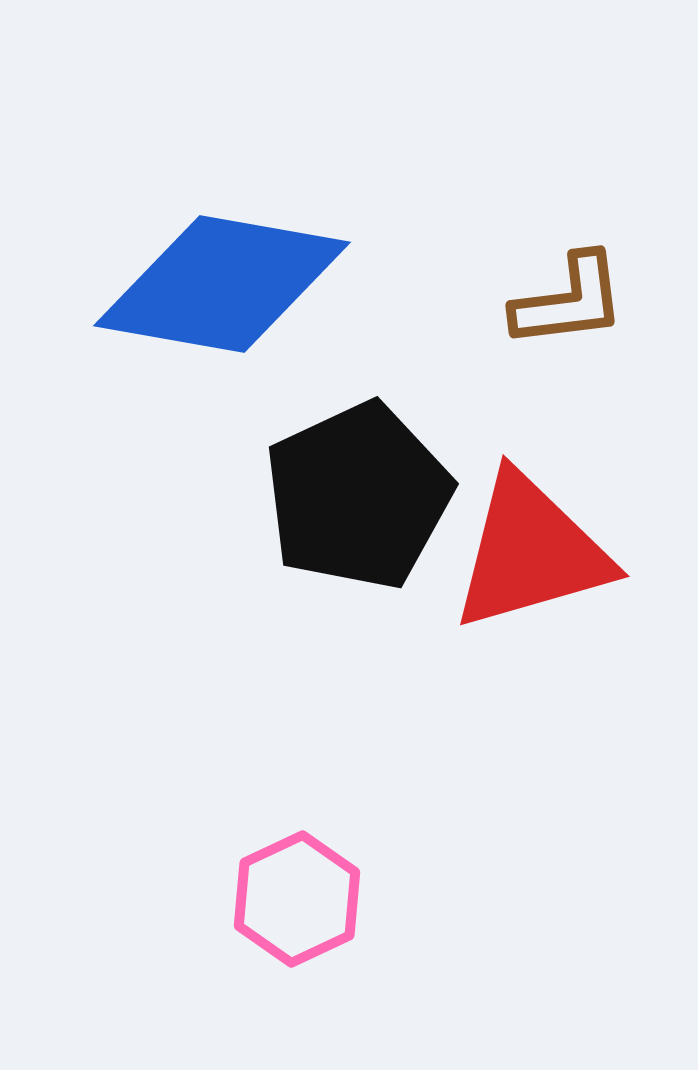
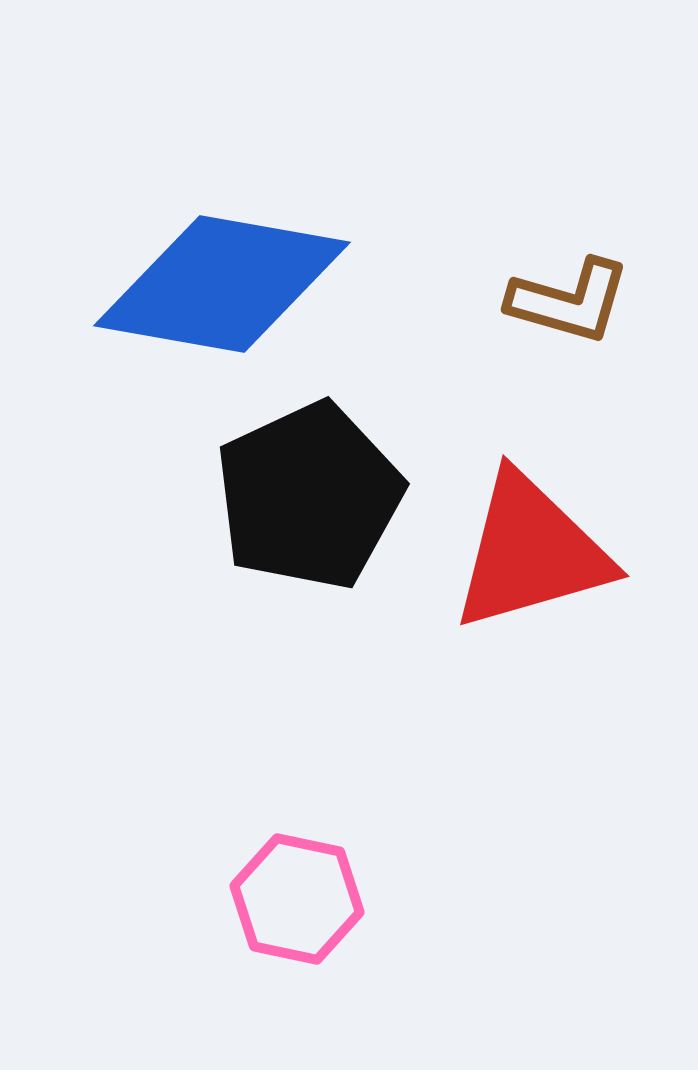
brown L-shape: rotated 23 degrees clockwise
black pentagon: moved 49 px left
pink hexagon: rotated 23 degrees counterclockwise
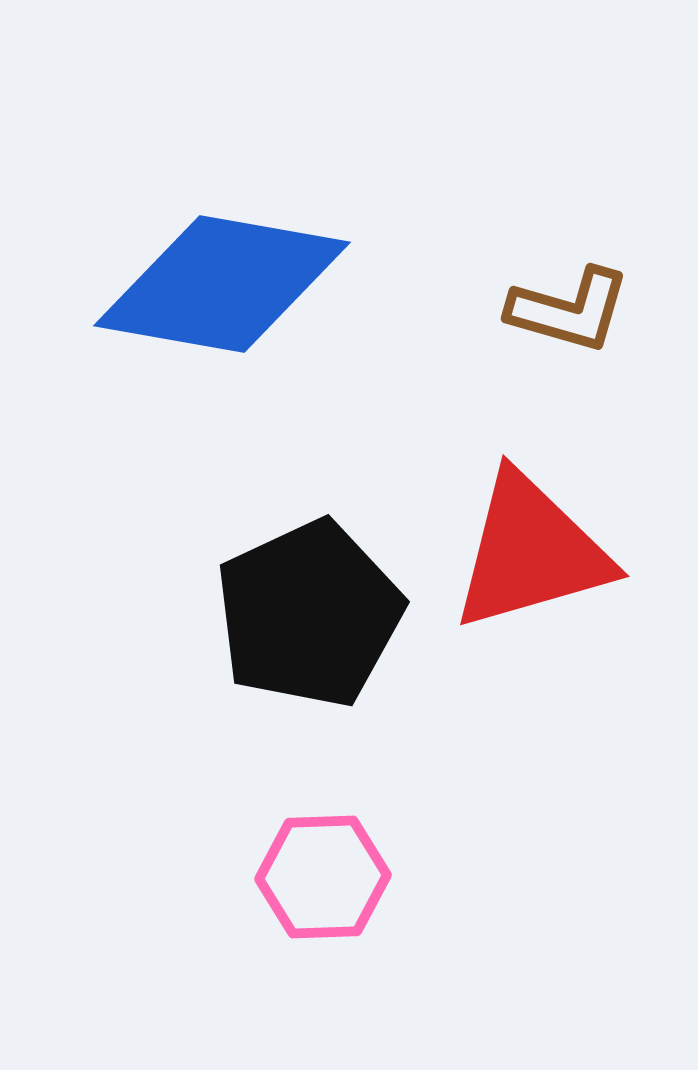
brown L-shape: moved 9 px down
black pentagon: moved 118 px down
pink hexagon: moved 26 px right, 22 px up; rotated 14 degrees counterclockwise
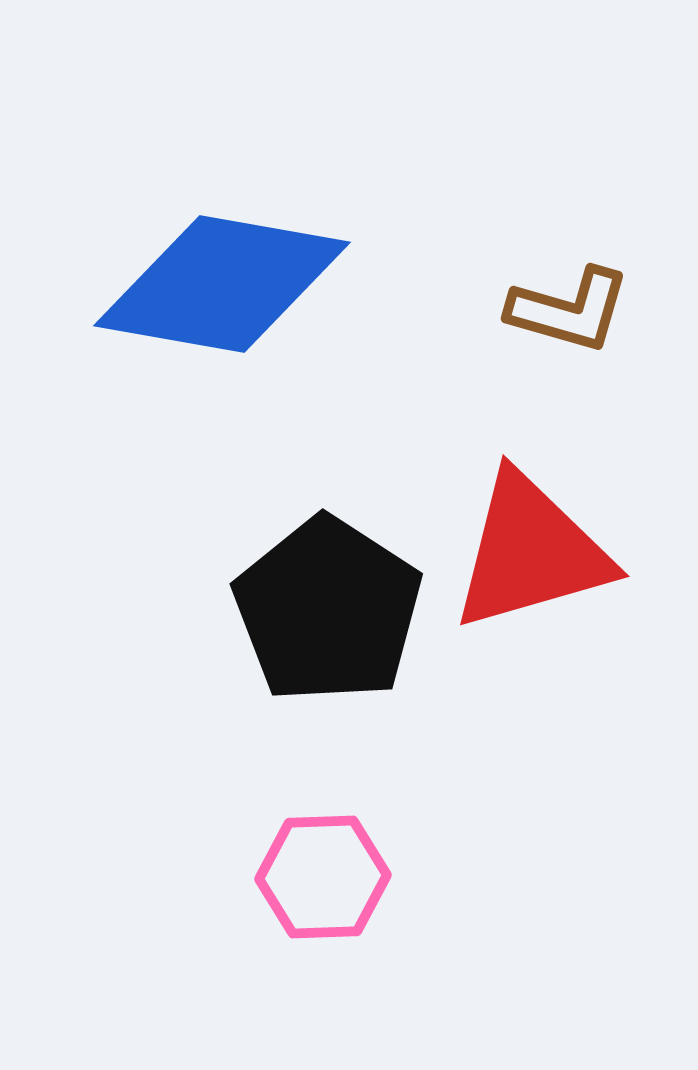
black pentagon: moved 19 px right, 4 px up; rotated 14 degrees counterclockwise
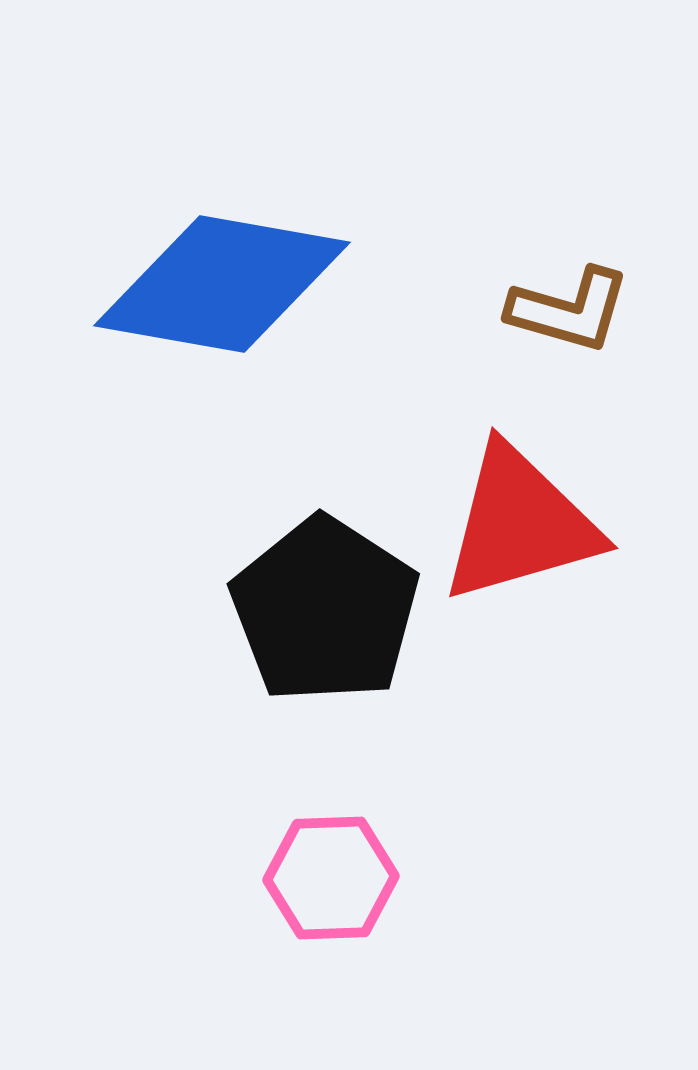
red triangle: moved 11 px left, 28 px up
black pentagon: moved 3 px left
pink hexagon: moved 8 px right, 1 px down
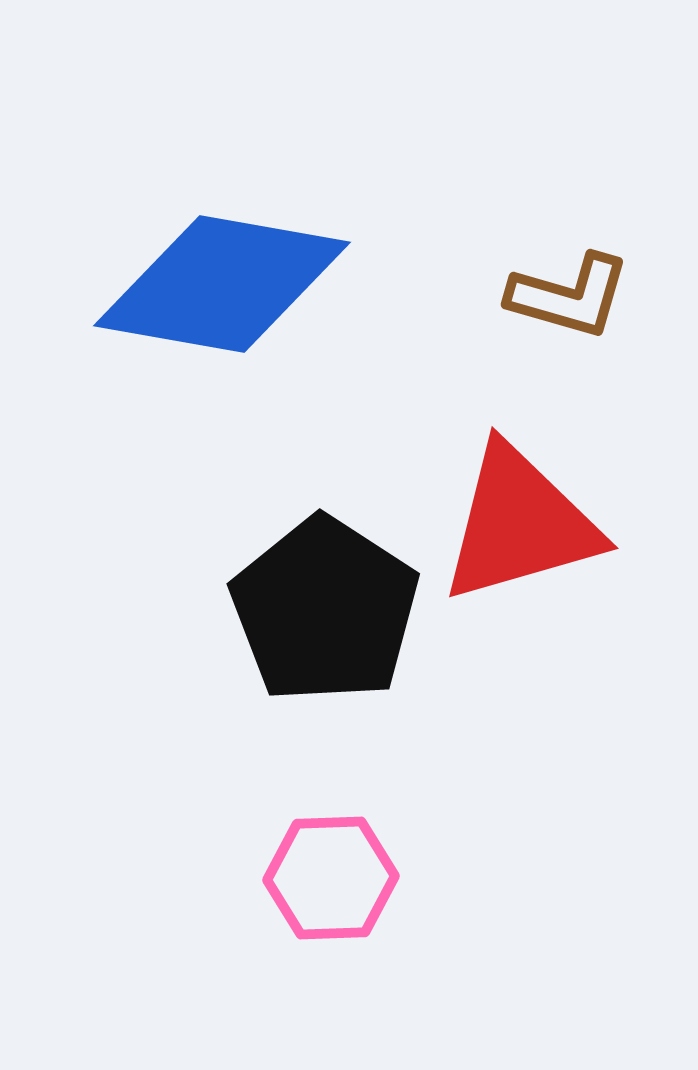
brown L-shape: moved 14 px up
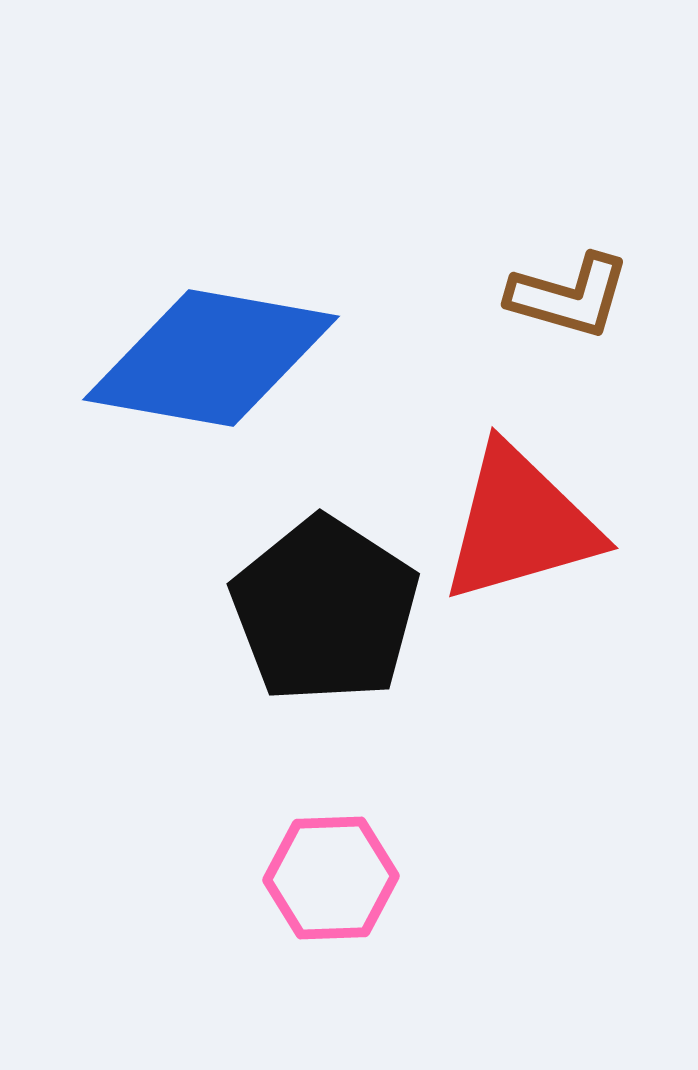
blue diamond: moved 11 px left, 74 px down
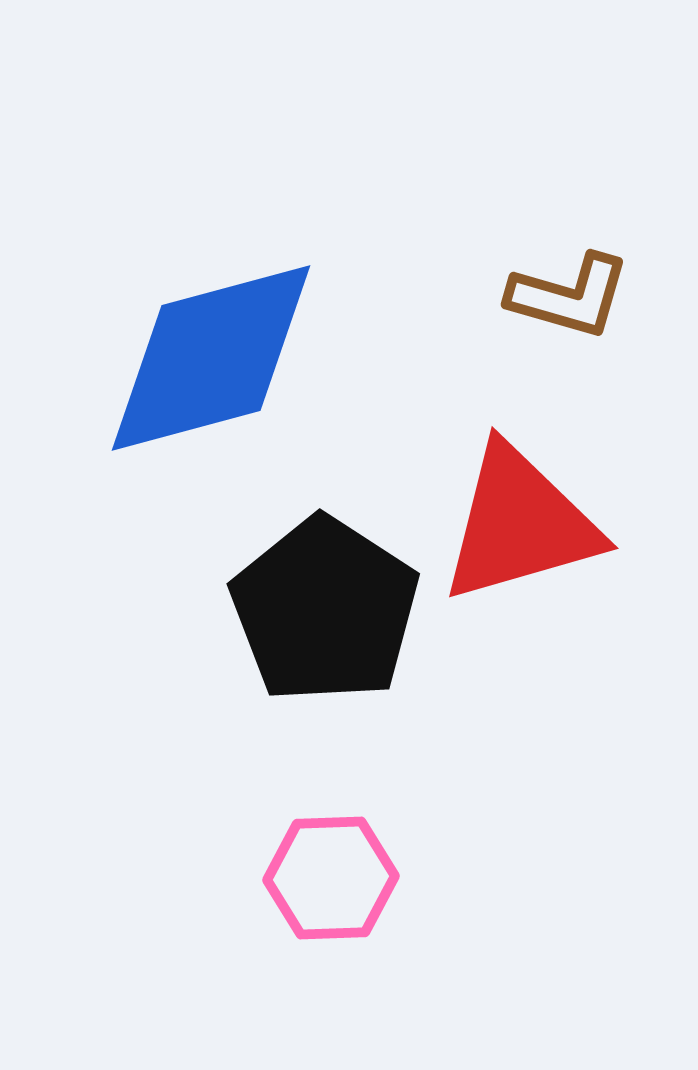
blue diamond: rotated 25 degrees counterclockwise
